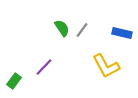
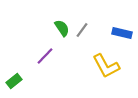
purple line: moved 1 px right, 11 px up
green rectangle: rotated 14 degrees clockwise
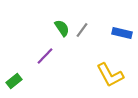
yellow L-shape: moved 4 px right, 9 px down
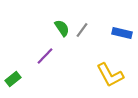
green rectangle: moved 1 px left, 2 px up
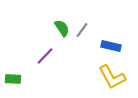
blue rectangle: moved 11 px left, 13 px down
yellow L-shape: moved 2 px right, 2 px down
green rectangle: rotated 42 degrees clockwise
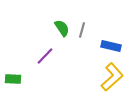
gray line: rotated 21 degrees counterclockwise
yellow L-shape: rotated 104 degrees counterclockwise
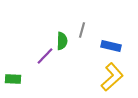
green semicircle: moved 13 px down; rotated 36 degrees clockwise
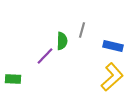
blue rectangle: moved 2 px right
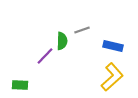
gray line: rotated 56 degrees clockwise
green rectangle: moved 7 px right, 6 px down
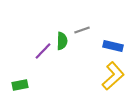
purple line: moved 2 px left, 5 px up
yellow L-shape: moved 1 px right, 1 px up
green rectangle: rotated 14 degrees counterclockwise
